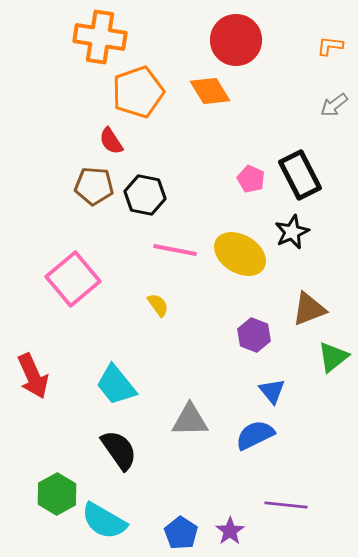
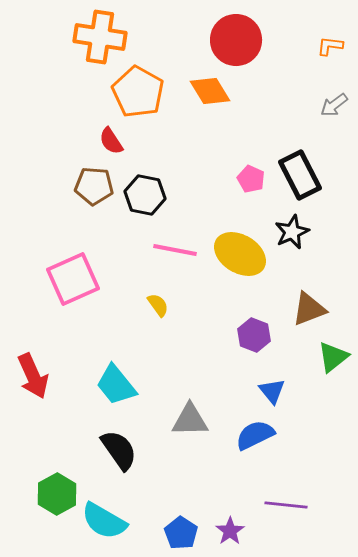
orange pentagon: rotated 24 degrees counterclockwise
pink square: rotated 16 degrees clockwise
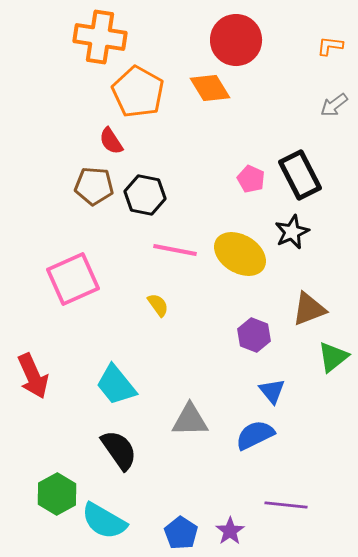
orange diamond: moved 3 px up
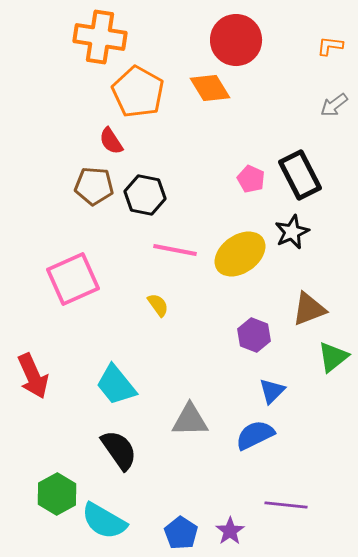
yellow ellipse: rotated 66 degrees counterclockwise
blue triangle: rotated 24 degrees clockwise
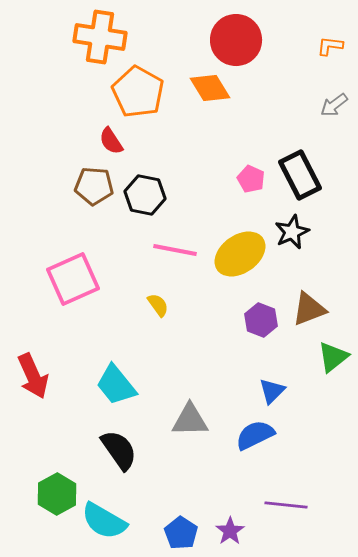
purple hexagon: moved 7 px right, 15 px up
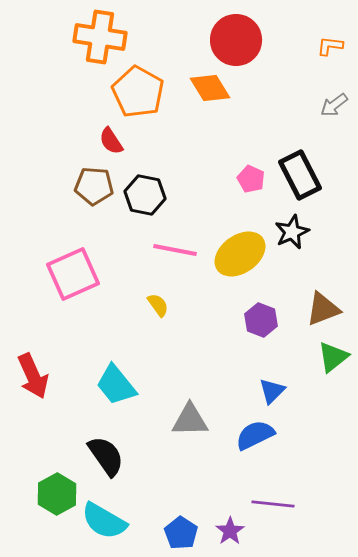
pink square: moved 5 px up
brown triangle: moved 14 px right
black semicircle: moved 13 px left, 6 px down
purple line: moved 13 px left, 1 px up
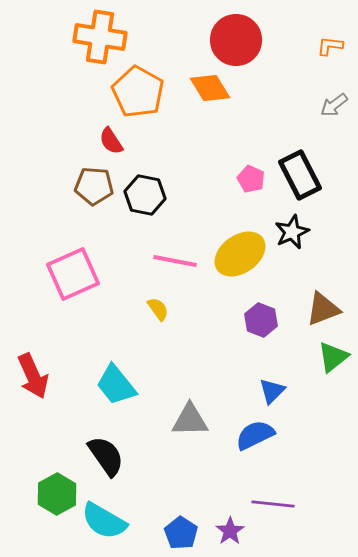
pink line: moved 11 px down
yellow semicircle: moved 4 px down
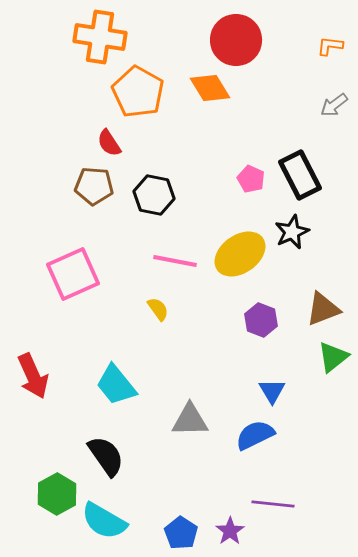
red semicircle: moved 2 px left, 2 px down
black hexagon: moved 9 px right
blue triangle: rotated 16 degrees counterclockwise
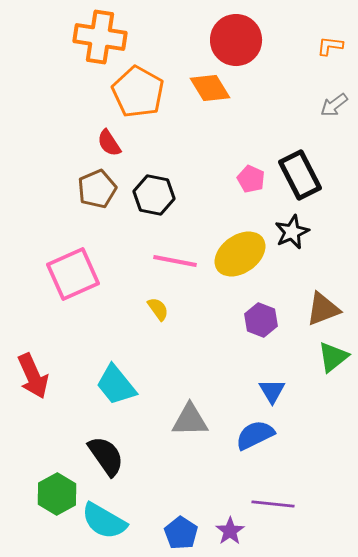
brown pentagon: moved 3 px right, 3 px down; rotated 27 degrees counterclockwise
